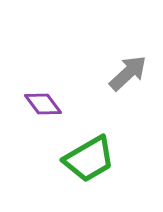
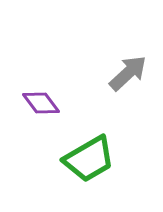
purple diamond: moved 2 px left, 1 px up
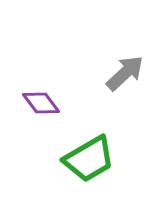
gray arrow: moved 3 px left
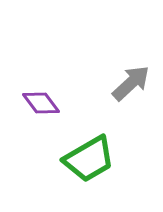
gray arrow: moved 6 px right, 10 px down
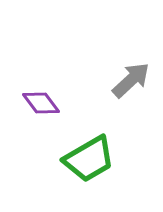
gray arrow: moved 3 px up
